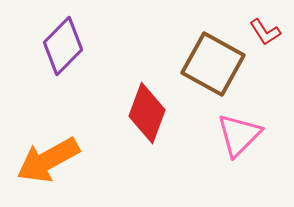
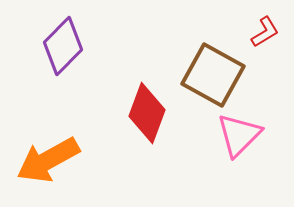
red L-shape: rotated 88 degrees counterclockwise
brown square: moved 11 px down
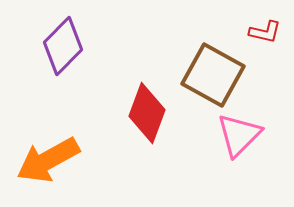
red L-shape: rotated 44 degrees clockwise
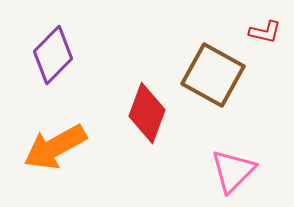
purple diamond: moved 10 px left, 9 px down
pink triangle: moved 6 px left, 36 px down
orange arrow: moved 7 px right, 13 px up
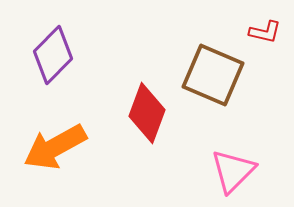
brown square: rotated 6 degrees counterclockwise
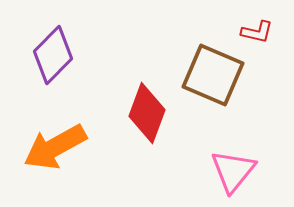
red L-shape: moved 8 px left
pink triangle: rotated 6 degrees counterclockwise
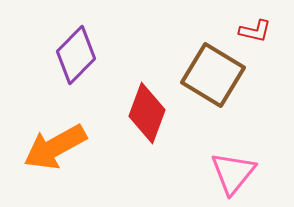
red L-shape: moved 2 px left, 1 px up
purple diamond: moved 23 px right
brown square: rotated 8 degrees clockwise
pink triangle: moved 2 px down
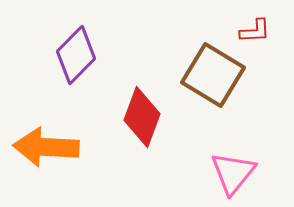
red L-shape: rotated 16 degrees counterclockwise
red diamond: moved 5 px left, 4 px down
orange arrow: moved 9 px left; rotated 32 degrees clockwise
